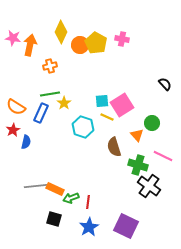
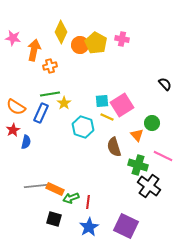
orange arrow: moved 4 px right, 5 px down
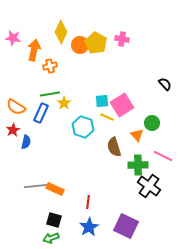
green cross: rotated 18 degrees counterclockwise
green arrow: moved 20 px left, 40 px down
black square: moved 1 px down
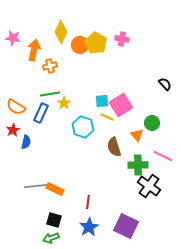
pink square: moved 1 px left
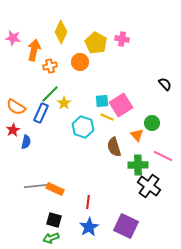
orange circle: moved 17 px down
green line: rotated 36 degrees counterclockwise
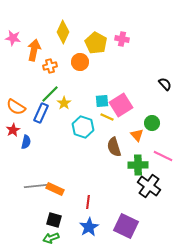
yellow diamond: moved 2 px right
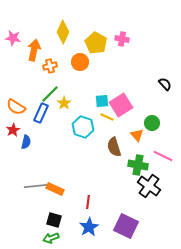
green cross: rotated 12 degrees clockwise
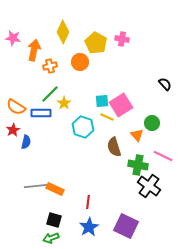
blue rectangle: rotated 66 degrees clockwise
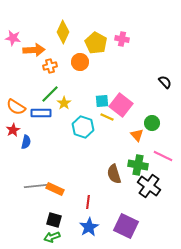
orange arrow: rotated 75 degrees clockwise
black semicircle: moved 2 px up
pink square: rotated 20 degrees counterclockwise
brown semicircle: moved 27 px down
green arrow: moved 1 px right, 1 px up
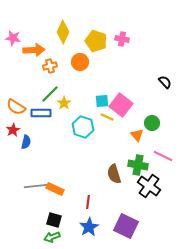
yellow pentagon: moved 2 px up; rotated 10 degrees counterclockwise
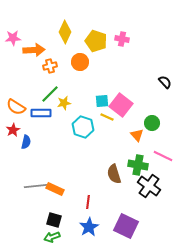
yellow diamond: moved 2 px right
pink star: rotated 14 degrees counterclockwise
yellow star: rotated 24 degrees clockwise
